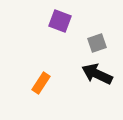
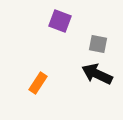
gray square: moved 1 px right, 1 px down; rotated 30 degrees clockwise
orange rectangle: moved 3 px left
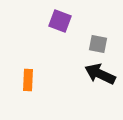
black arrow: moved 3 px right
orange rectangle: moved 10 px left, 3 px up; rotated 30 degrees counterclockwise
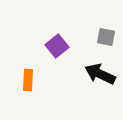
purple square: moved 3 px left, 25 px down; rotated 30 degrees clockwise
gray square: moved 8 px right, 7 px up
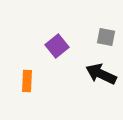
black arrow: moved 1 px right
orange rectangle: moved 1 px left, 1 px down
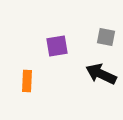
purple square: rotated 30 degrees clockwise
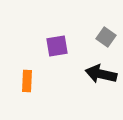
gray square: rotated 24 degrees clockwise
black arrow: rotated 12 degrees counterclockwise
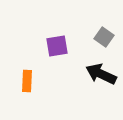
gray square: moved 2 px left
black arrow: rotated 12 degrees clockwise
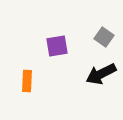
black arrow: rotated 52 degrees counterclockwise
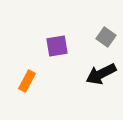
gray square: moved 2 px right
orange rectangle: rotated 25 degrees clockwise
